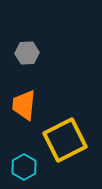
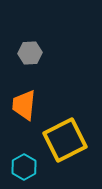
gray hexagon: moved 3 px right
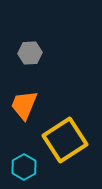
orange trapezoid: rotated 16 degrees clockwise
yellow square: rotated 6 degrees counterclockwise
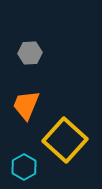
orange trapezoid: moved 2 px right
yellow square: rotated 15 degrees counterclockwise
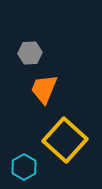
orange trapezoid: moved 18 px right, 16 px up
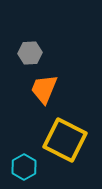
yellow square: rotated 15 degrees counterclockwise
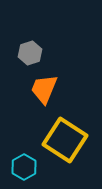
gray hexagon: rotated 15 degrees counterclockwise
yellow square: rotated 6 degrees clockwise
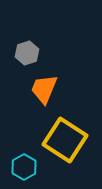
gray hexagon: moved 3 px left
